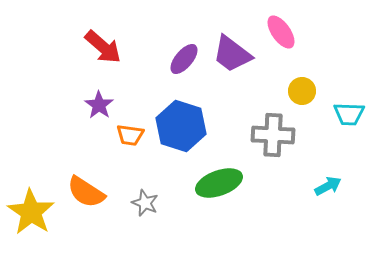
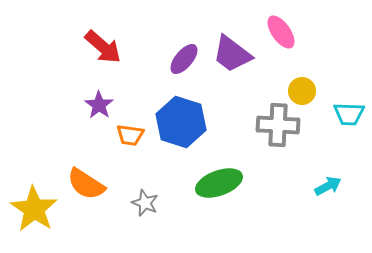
blue hexagon: moved 4 px up
gray cross: moved 5 px right, 10 px up
orange semicircle: moved 8 px up
yellow star: moved 3 px right, 3 px up
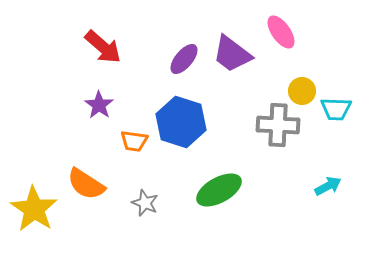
cyan trapezoid: moved 13 px left, 5 px up
orange trapezoid: moved 4 px right, 6 px down
green ellipse: moved 7 px down; rotated 9 degrees counterclockwise
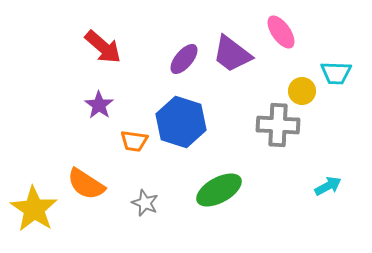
cyan trapezoid: moved 36 px up
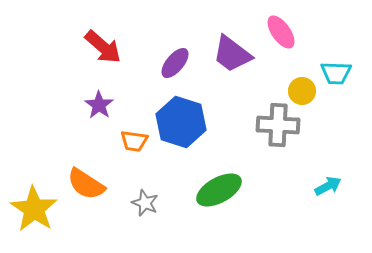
purple ellipse: moved 9 px left, 4 px down
